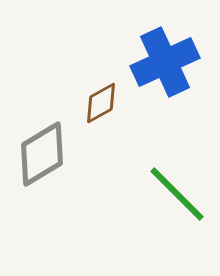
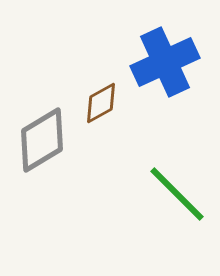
gray diamond: moved 14 px up
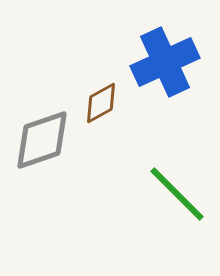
gray diamond: rotated 12 degrees clockwise
